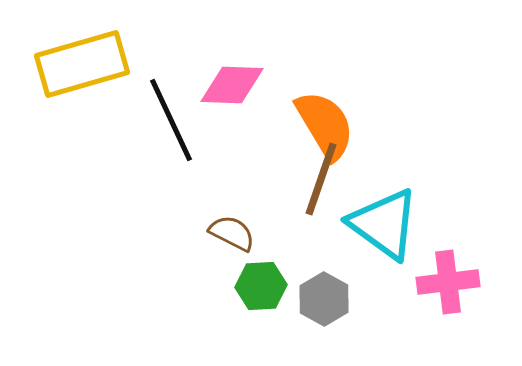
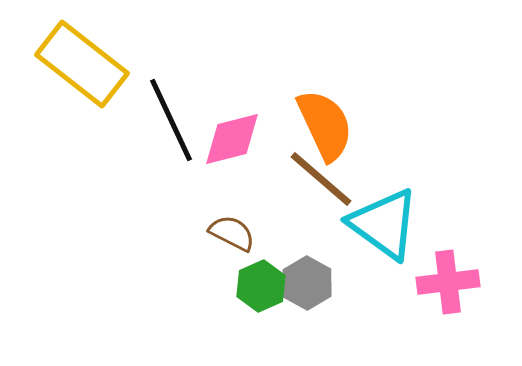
yellow rectangle: rotated 54 degrees clockwise
pink diamond: moved 54 px down; rotated 16 degrees counterclockwise
orange semicircle: rotated 6 degrees clockwise
brown line: rotated 68 degrees counterclockwise
green hexagon: rotated 21 degrees counterclockwise
gray hexagon: moved 17 px left, 16 px up
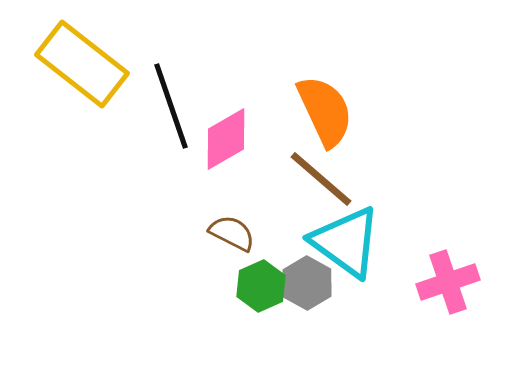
black line: moved 14 px up; rotated 6 degrees clockwise
orange semicircle: moved 14 px up
pink diamond: moved 6 px left; rotated 16 degrees counterclockwise
cyan triangle: moved 38 px left, 18 px down
pink cross: rotated 12 degrees counterclockwise
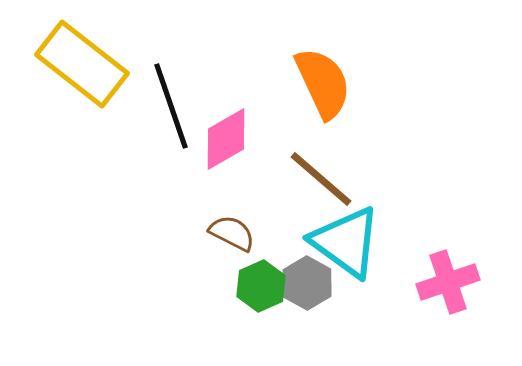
orange semicircle: moved 2 px left, 28 px up
